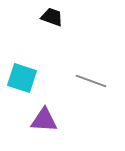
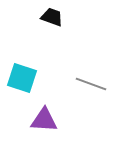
gray line: moved 3 px down
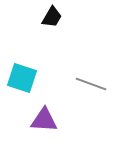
black trapezoid: rotated 100 degrees clockwise
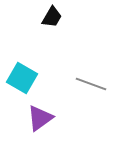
cyan square: rotated 12 degrees clockwise
purple triangle: moved 4 px left, 2 px up; rotated 40 degrees counterclockwise
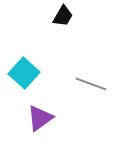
black trapezoid: moved 11 px right, 1 px up
cyan square: moved 2 px right, 5 px up; rotated 12 degrees clockwise
